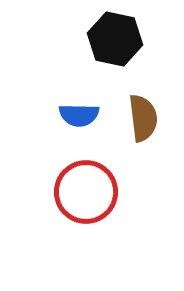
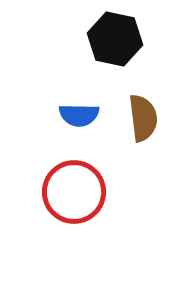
red circle: moved 12 px left
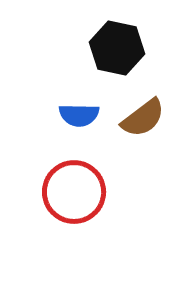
black hexagon: moved 2 px right, 9 px down
brown semicircle: rotated 60 degrees clockwise
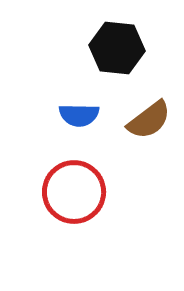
black hexagon: rotated 6 degrees counterclockwise
brown semicircle: moved 6 px right, 2 px down
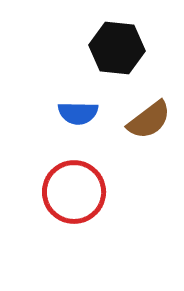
blue semicircle: moved 1 px left, 2 px up
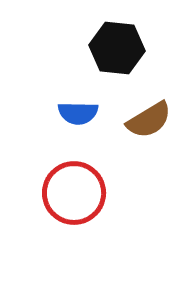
brown semicircle: rotated 6 degrees clockwise
red circle: moved 1 px down
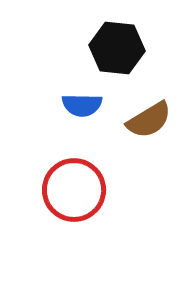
blue semicircle: moved 4 px right, 8 px up
red circle: moved 3 px up
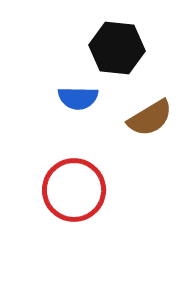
blue semicircle: moved 4 px left, 7 px up
brown semicircle: moved 1 px right, 2 px up
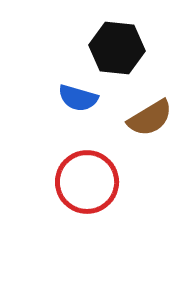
blue semicircle: rotated 15 degrees clockwise
red circle: moved 13 px right, 8 px up
